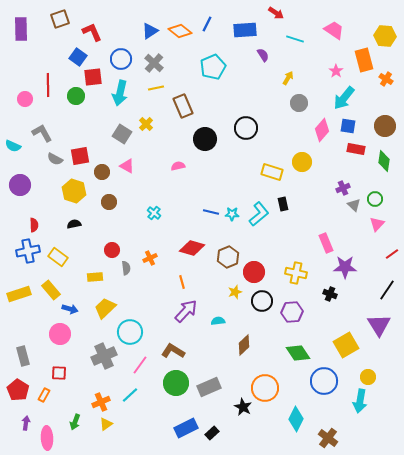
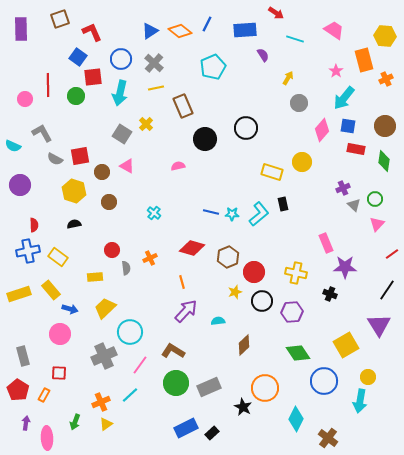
orange cross at (386, 79): rotated 32 degrees clockwise
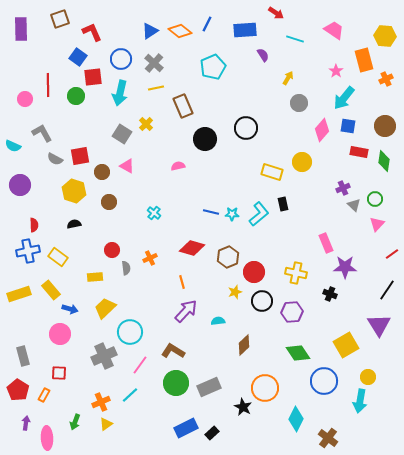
red rectangle at (356, 149): moved 3 px right, 3 px down
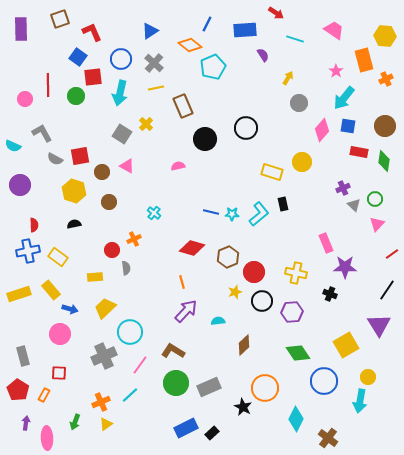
orange diamond at (180, 31): moved 10 px right, 14 px down
orange cross at (150, 258): moved 16 px left, 19 px up
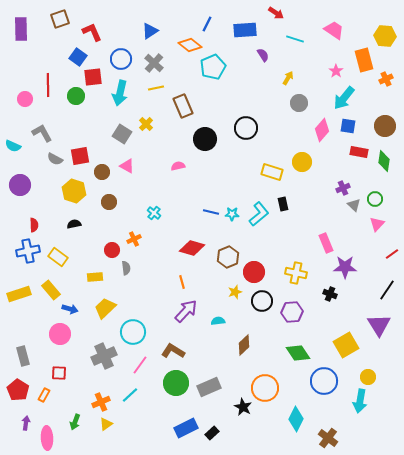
cyan circle at (130, 332): moved 3 px right
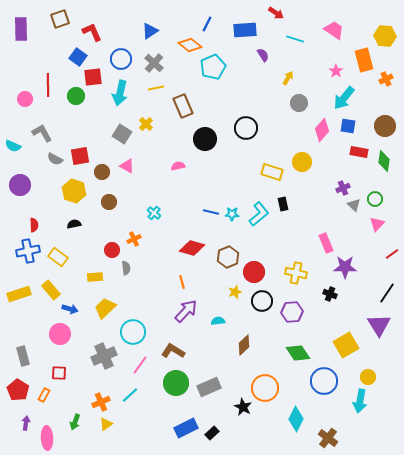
black line at (387, 290): moved 3 px down
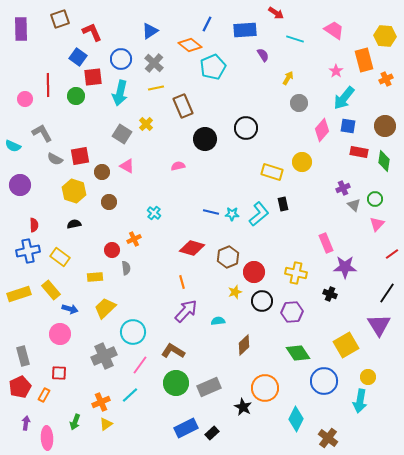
yellow rectangle at (58, 257): moved 2 px right
red pentagon at (18, 390): moved 2 px right, 3 px up; rotated 15 degrees clockwise
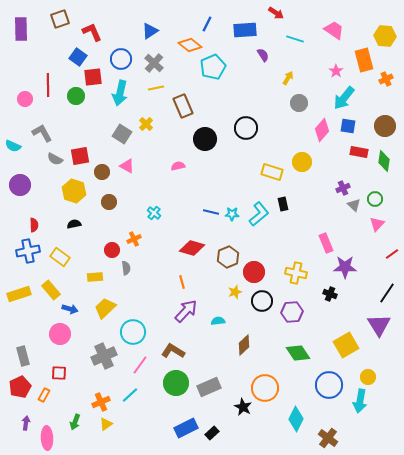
blue circle at (324, 381): moved 5 px right, 4 px down
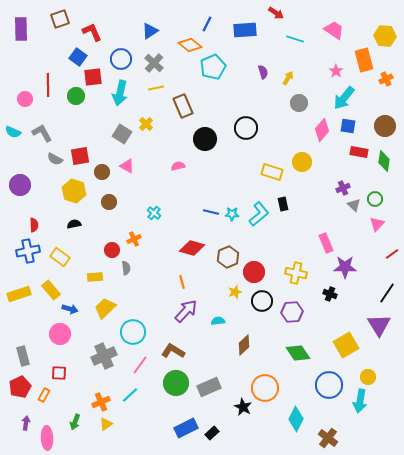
purple semicircle at (263, 55): moved 17 px down; rotated 16 degrees clockwise
cyan semicircle at (13, 146): moved 14 px up
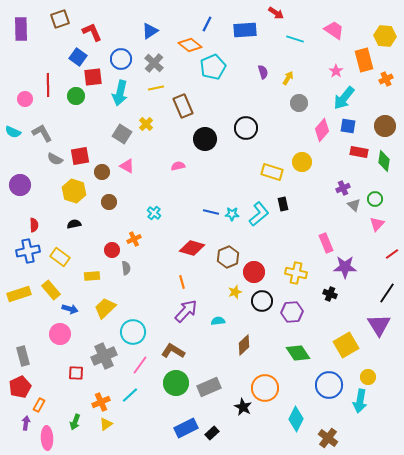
yellow rectangle at (95, 277): moved 3 px left, 1 px up
red square at (59, 373): moved 17 px right
orange rectangle at (44, 395): moved 5 px left, 10 px down
